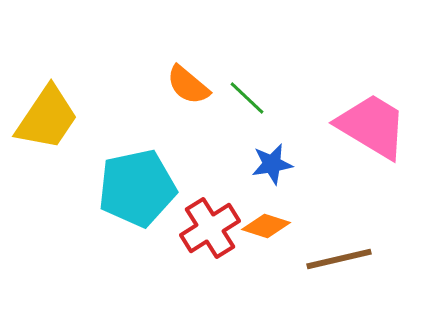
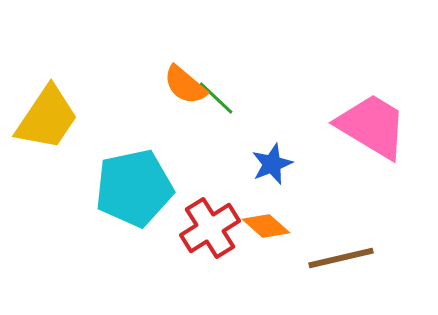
orange semicircle: moved 3 px left
green line: moved 31 px left
blue star: rotated 12 degrees counterclockwise
cyan pentagon: moved 3 px left
orange diamond: rotated 24 degrees clockwise
brown line: moved 2 px right, 1 px up
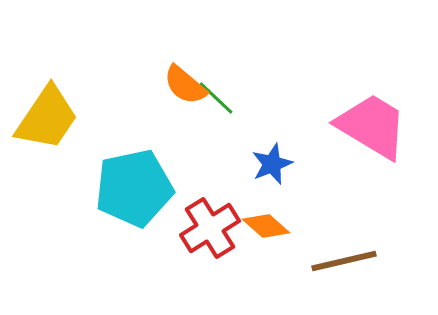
brown line: moved 3 px right, 3 px down
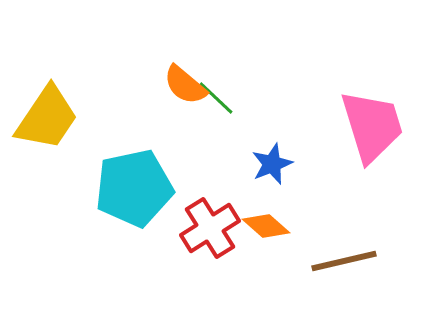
pink trapezoid: rotated 42 degrees clockwise
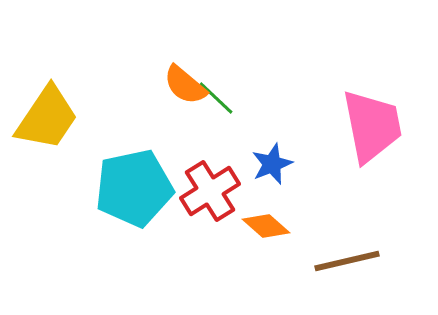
pink trapezoid: rotated 6 degrees clockwise
red cross: moved 37 px up
brown line: moved 3 px right
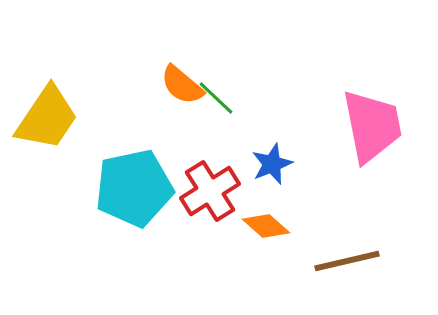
orange semicircle: moved 3 px left
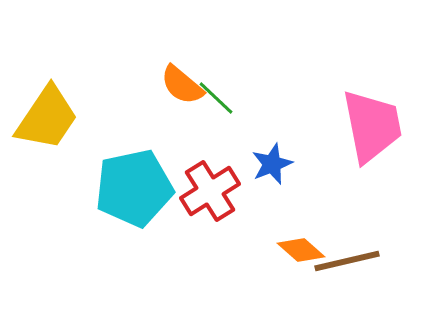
orange diamond: moved 35 px right, 24 px down
